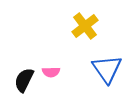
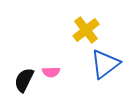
yellow cross: moved 1 px right, 4 px down
blue triangle: moved 2 px left, 5 px up; rotated 28 degrees clockwise
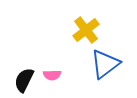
pink semicircle: moved 1 px right, 3 px down
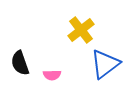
yellow cross: moved 5 px left
black semicircle: moved 4 px left, 17 px up; rotated 45 degrees counterclockwise
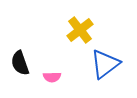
yellow cross: moved 1 px left
pink semicircle: moved 2 px down
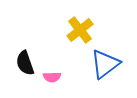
black semicircle: moved 5 px right
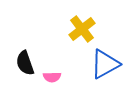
yellow cross: moved 2 px right, 1 px up
blue triangle: rotated 8 degrees clockwise
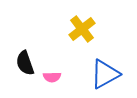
blue triangle: moved 10 px down
